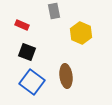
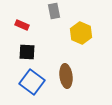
black square: rotated 18 degrees counterclockwise
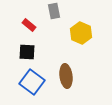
red rectangle: moved 7 px right; rotated 16 degrees clockwise
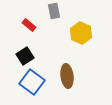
black square: moved 2 px left, 4 px down; rotated 36 degrees counterclockwise
brown ellipse: moved 1 px right
